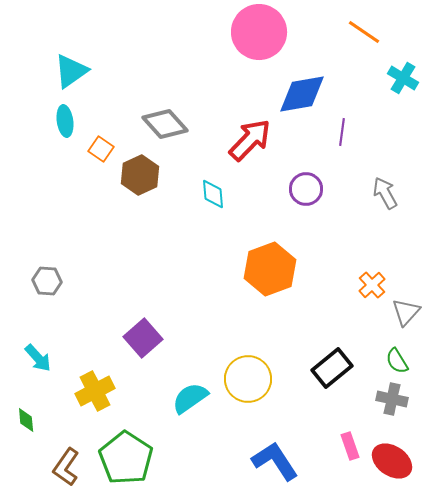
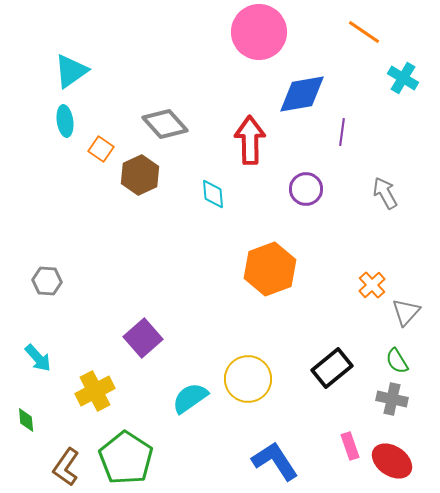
red arrow: rotated 45 degrees counterclockwise
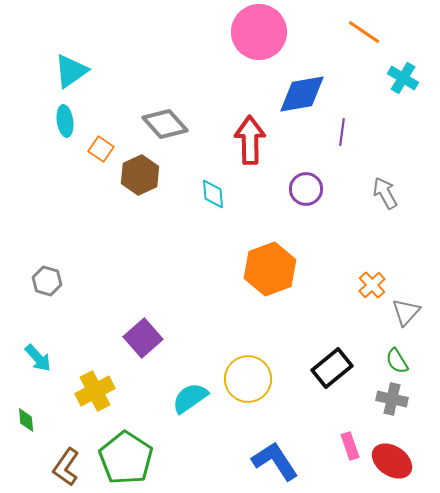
gray hexagon: rotated 12 degrees clockwise
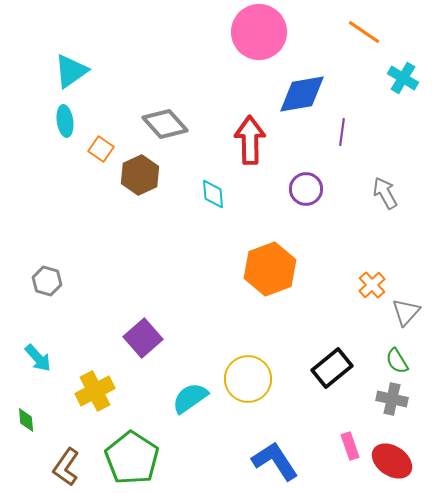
green pentagon: moved 6 px right
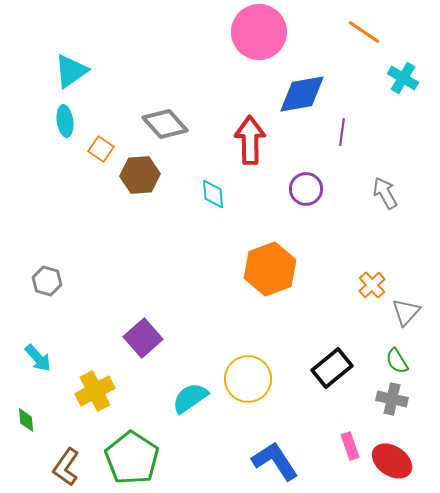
brown hexagon: rotated 21 degrees clockwise
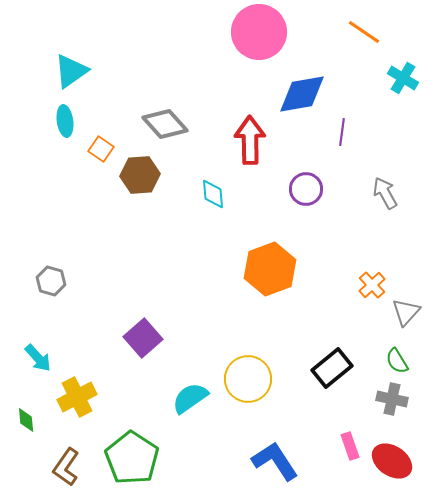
gray hexagon: moved 4 px right
yellow cross: moved 18 px left, 6 px down
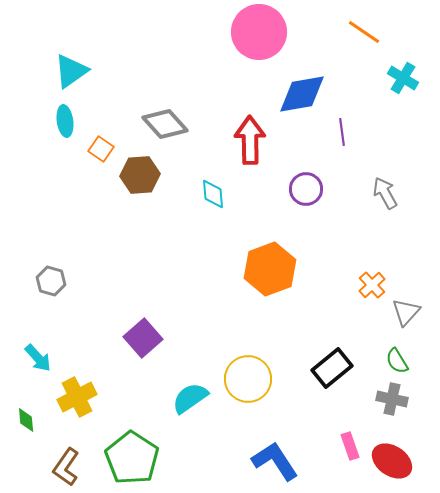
purple line: rotated 16 degrees counterclockwise
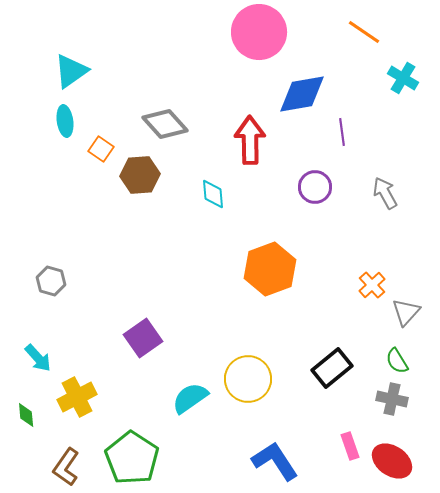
purple circle: moved 9 px right, 2 px up
purple square: rotated 6 degrees clockwise
green diamond: moved 5 px up
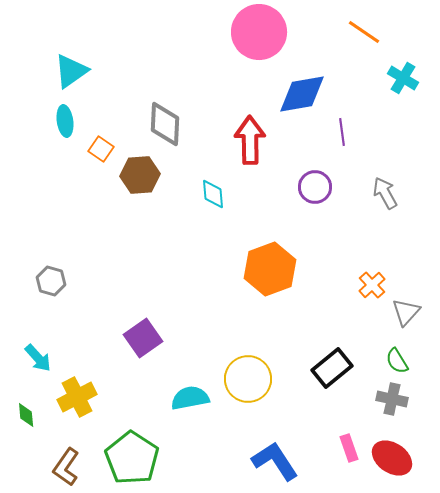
gray diamond: rotated 45 degrees clockwise
cyan semicircle: rotated 24 degrees clockwise
pink rectangle: moved 1 px left, 2 px down
red ellipse: moved 3 px up
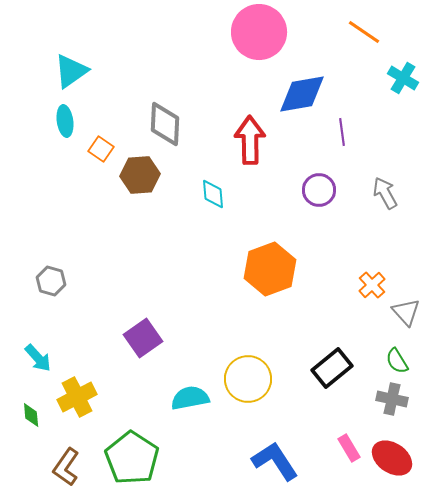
purple circle: moved 4 px right, 3 px down
gray triangle: rotated 24 degrees counterclockwise
green diamond: moved 5 px right
pink rectangle: rotated 12 degrees counterclockwise
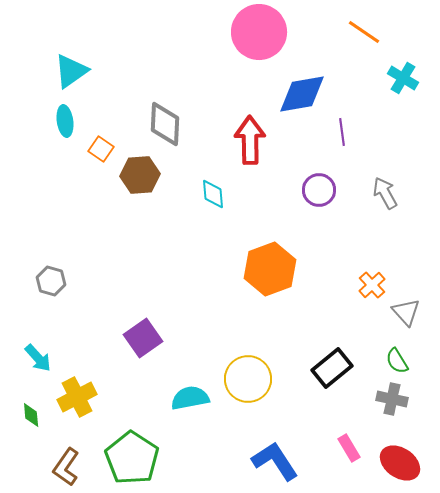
red ellipse: moved 8 px right, 5 px down
